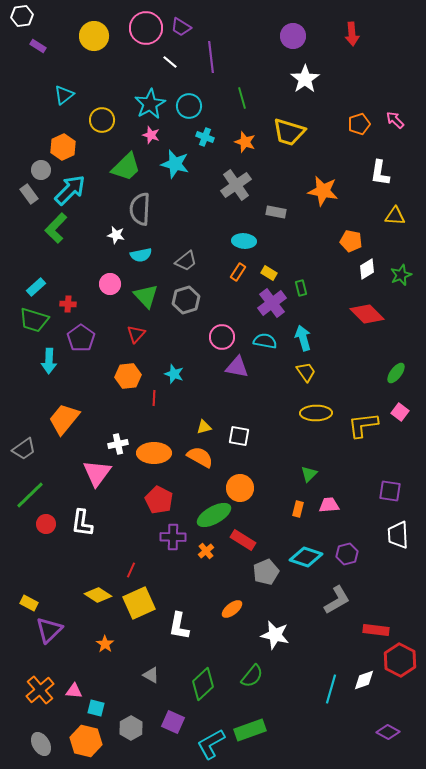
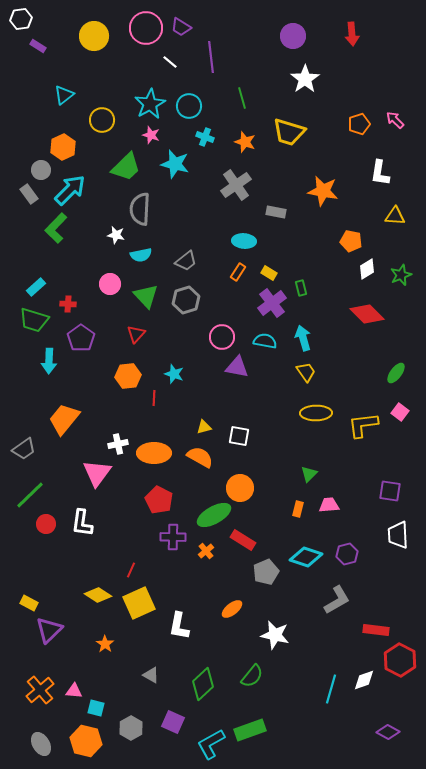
white hexagon at (22, 16): moved 1 px left, 3 px down
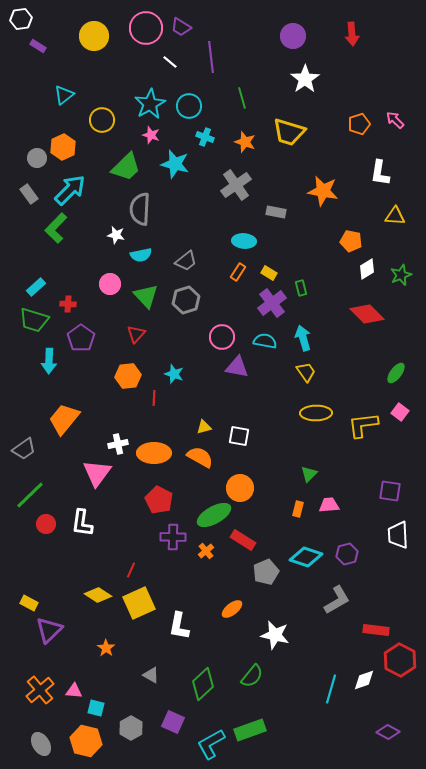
gray circle at (41, 170): moved 4 px left, 12 px up
orange star at (105, 644): moved 1 px right, 4 px down
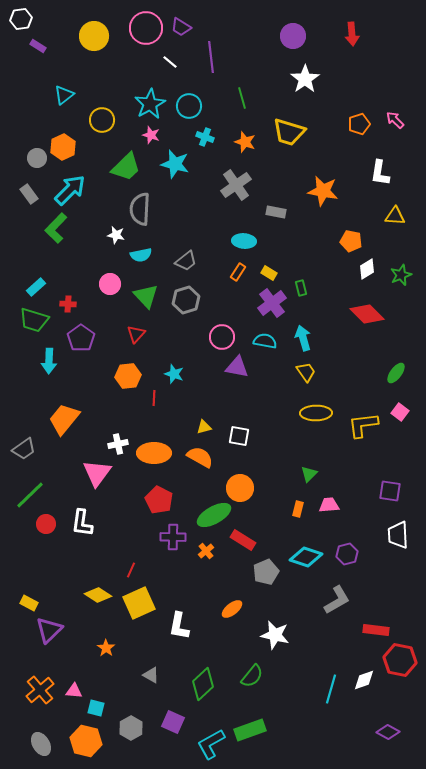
red hexagon at (400, 660): rotated 16 degrees counterclockwise
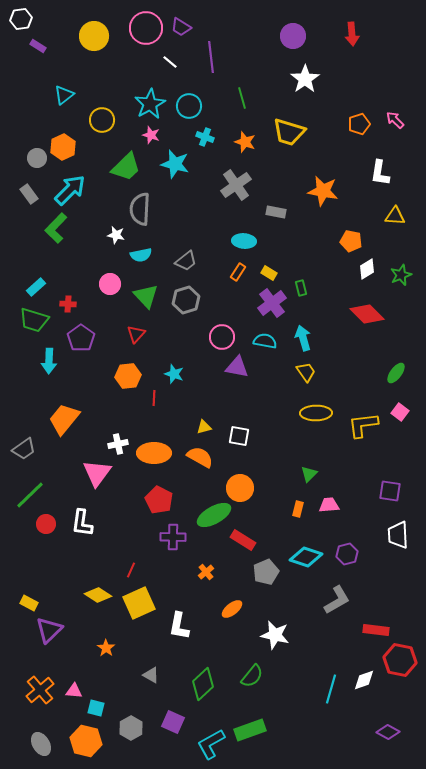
orange cross at (206, 551): moved 21 px down
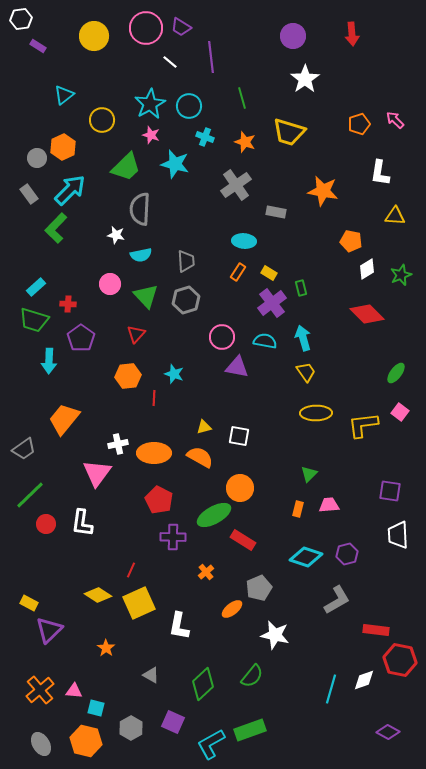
gray trapezoid at (186, 261): rotated 55 degrees counterclockwise
gray pentagon at (266, 572): moved 7 px left, 16 px down
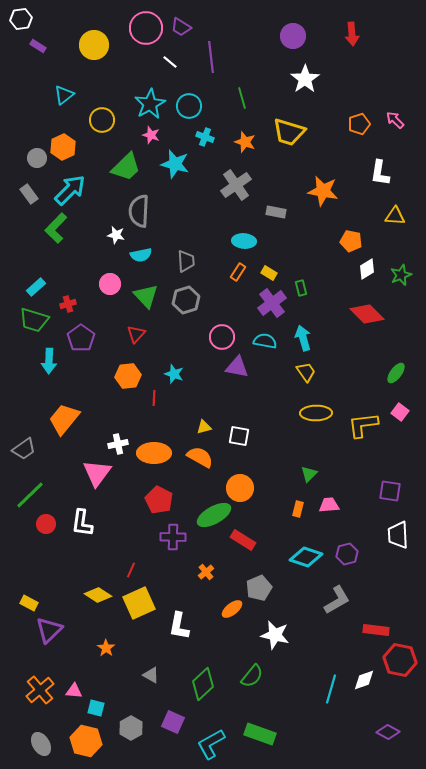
yellow circle at (94, 36): moved 9 px down
gray semicircle at (140, 209): moved 1 px left, 2 px down
red cross at (68, 304): rotated 21 degrees counterclockwise
green rectangle at (250, 730): moved 10 px right, 4 px down; rotated 40 degrees clockwise
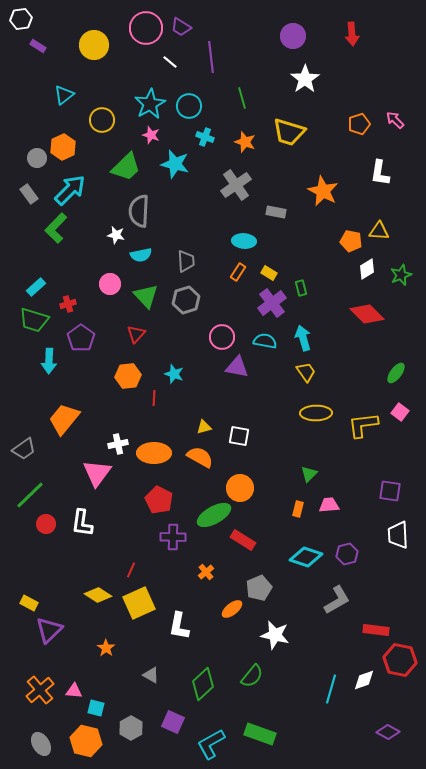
orange star at (323, 191): rotated 16 degrees clockwise
yellow triangle at (395, 216): moved 16 px left, 15 px down
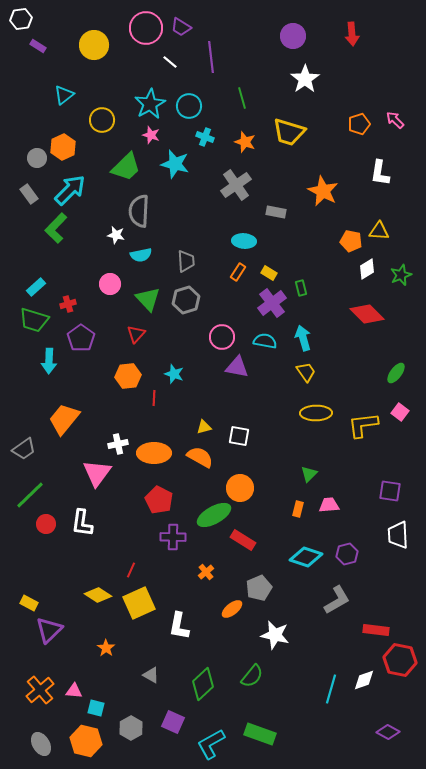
green triangle at (146, 296): moved 2 px right, 3 px down
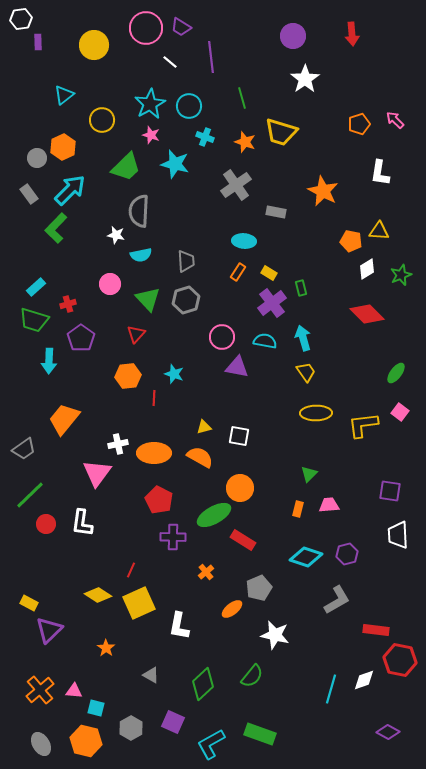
purple rectangle at (38, 46): moved 4 px up; rotated 56 degrees clockwise
yellow trapezoid at (289, 132): moved 8 px left
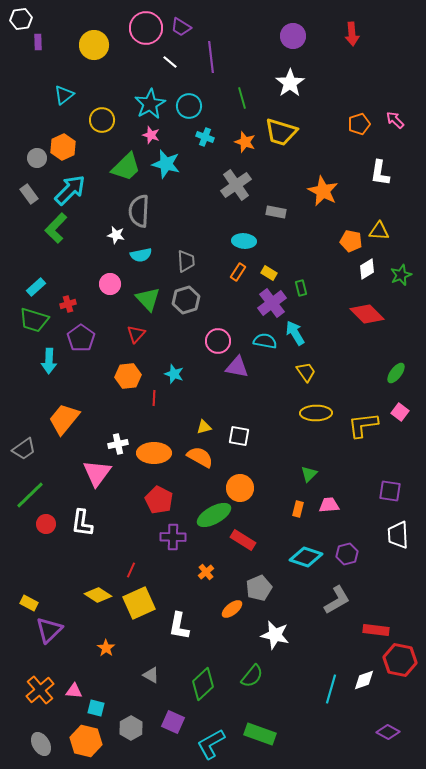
white star at (305, 79): moved 15 px left, 4 px down
cyan star at (175, 164): moved 9 px left
pink circle at (222, 337): moved 4 px left, 4 px down
cyan arrow at (303, 338): moved 8 px left, 5 px up; rotated 15 degrees counterclockwise
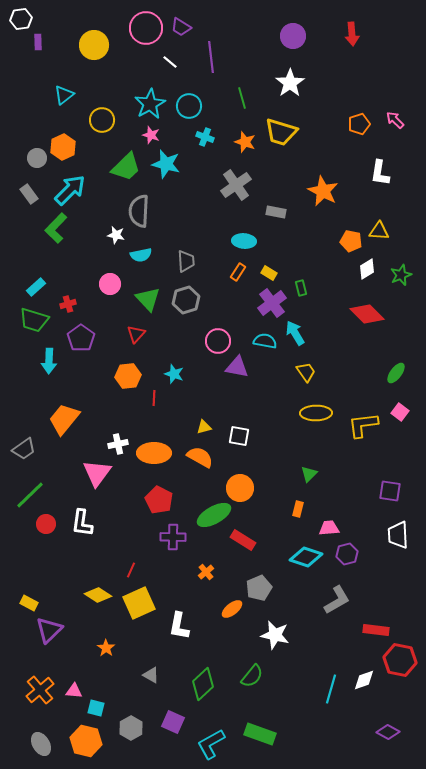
pink trapezoid at (329, 505): moved 23 px down
